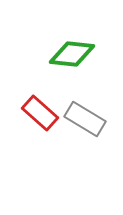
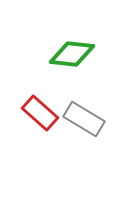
gray rectangle: moved 1 px left
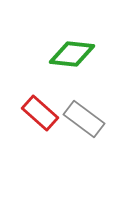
gray rectangle: rotated 6 degrees clockwise
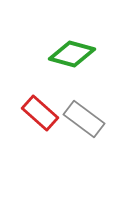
green diamond: rotated 9 degrees clockwise
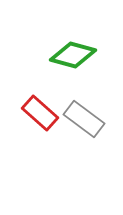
green diamond: moved 1 px right, 1 px down
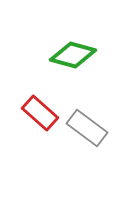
gray rectangle: moved 3 px right, 9 px down
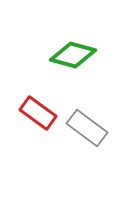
red rectangle: moved 2 px left; rotated 6 degrees counterclockwise
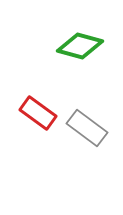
green diamond: moved 7 px right, 9 px up
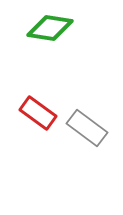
green diamond: moved 30 px left, 18 px up; rotated 6 degrees counterclockwise
